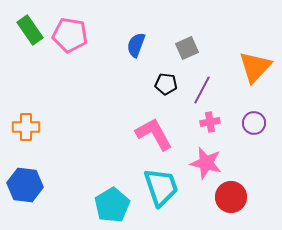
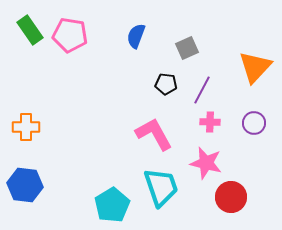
blue semicircle: moved 9 px up
pink cross: rotated 12 degrees clockwise
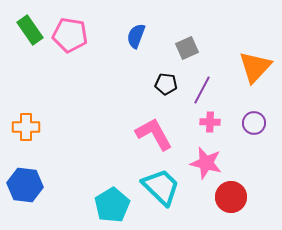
cyan trapezoid: rotated 27 degrees counterclockwise
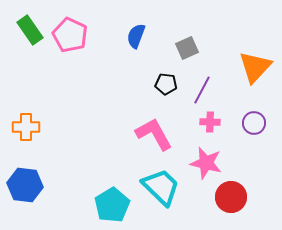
pink pentagon: rotated 16 degrees clockwise
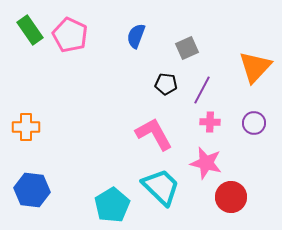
blue hexagon: moved 7 px right, 5 px down
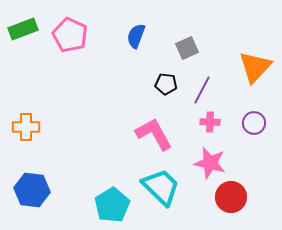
green rectangle: moved 7 px left, 1 px up; rotated 76 degrees counterclockwise
pink star: moved 4 px right
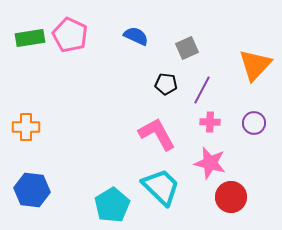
green rectangle: moved 7 px right, 9 px down; rotated 12 degrees clockwise
blue semicircle: rotated 95 degrees clockwise
orange triangle: moved 2 px up
pink L-shape: moved 3 px right
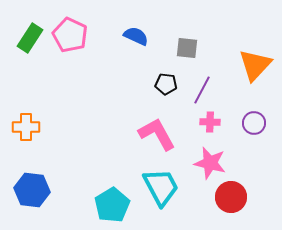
green rectangle: rotated 48 degrees counterclockwise
gray square: rotated 30 degrees clockwise
cyan trapezoid: rotated 18 degrees clockwise
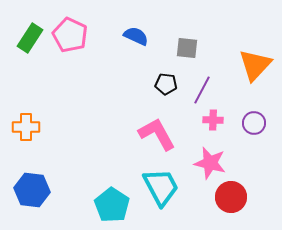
pink cross: moved 3 px right, 2 px up
cyan pentagon: rotated 8 degrees counterclockwise
